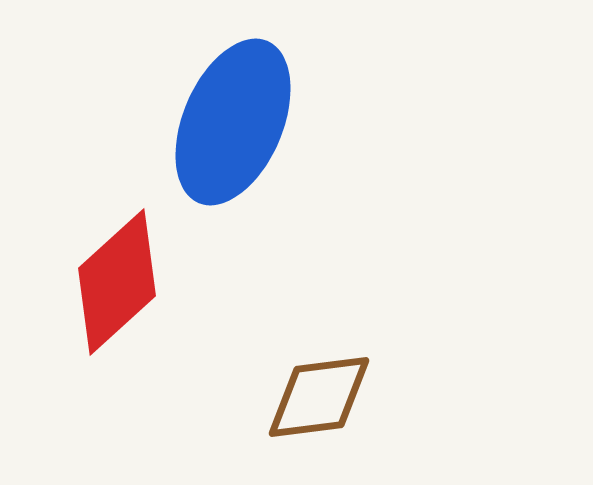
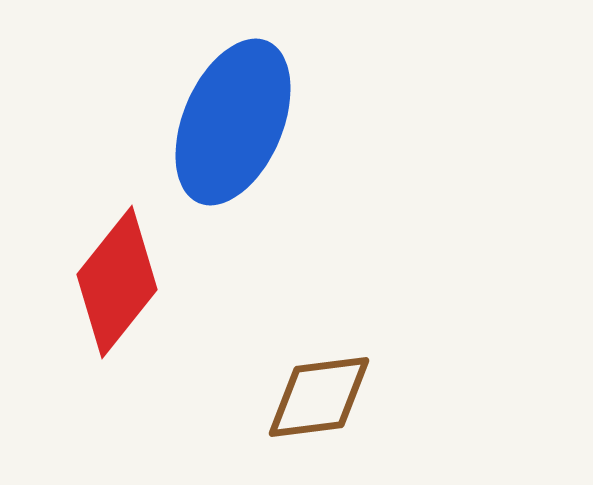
red diamond: rotated 9 degrees counterclockwise
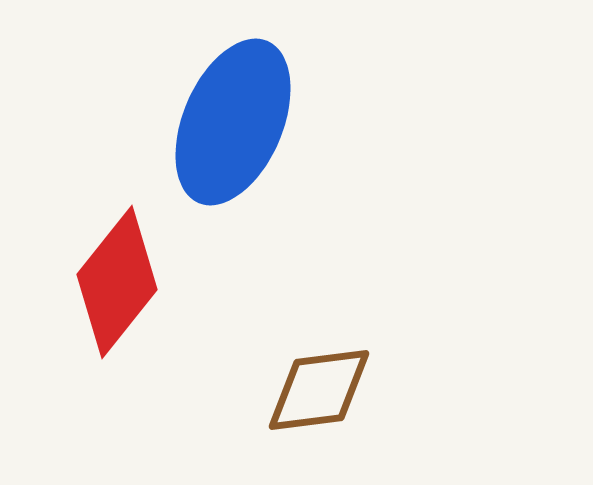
brown diamond: moved 7 px up
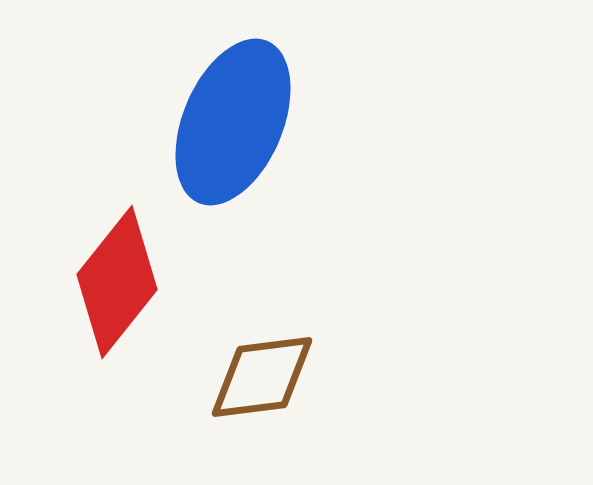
brown diamond: moved 57 px left, 13 px up
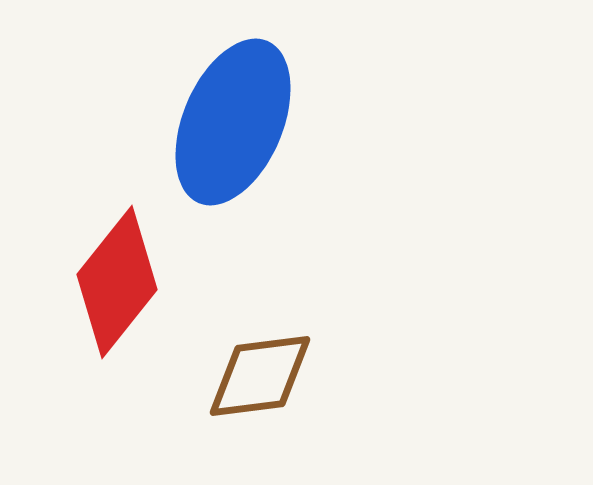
brown diamond: moved 2 px left, 1 px up
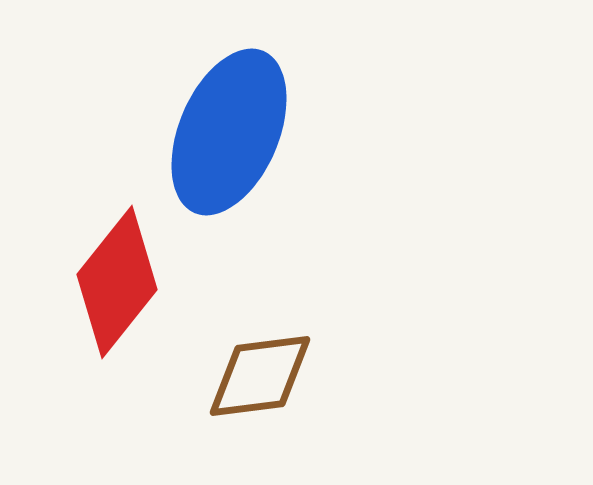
blue ellipse: moved 4 px left, 10 px down
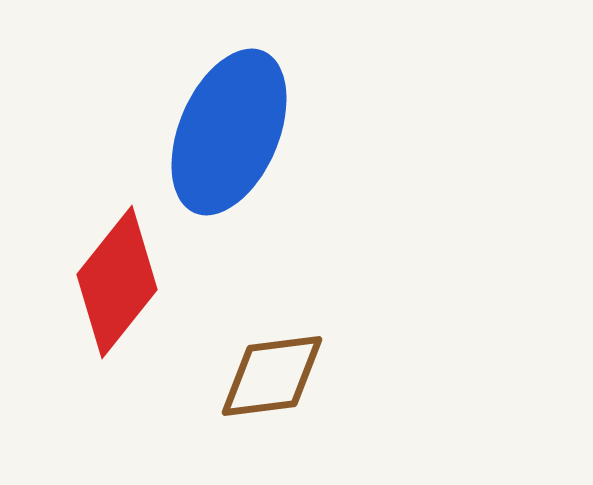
brown diamond: moved 12 px right
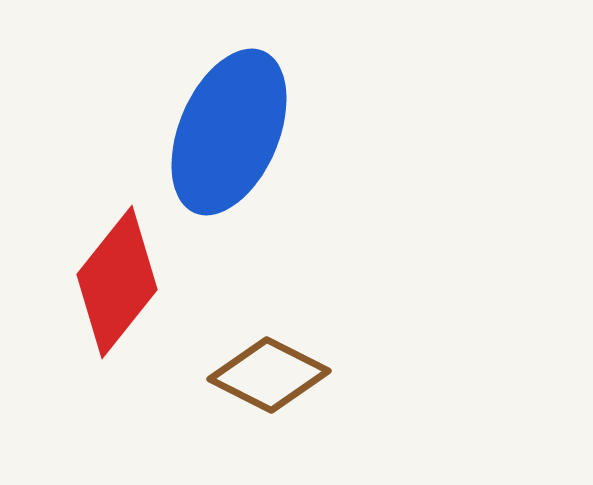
brown diamond: moved 3 px left, 1 px up; rotated 34 degrees clockwise
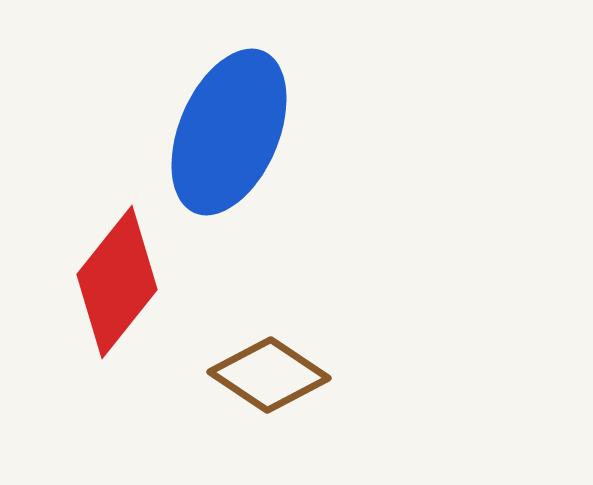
brown diamond: rotated 7 degrees clockwise
